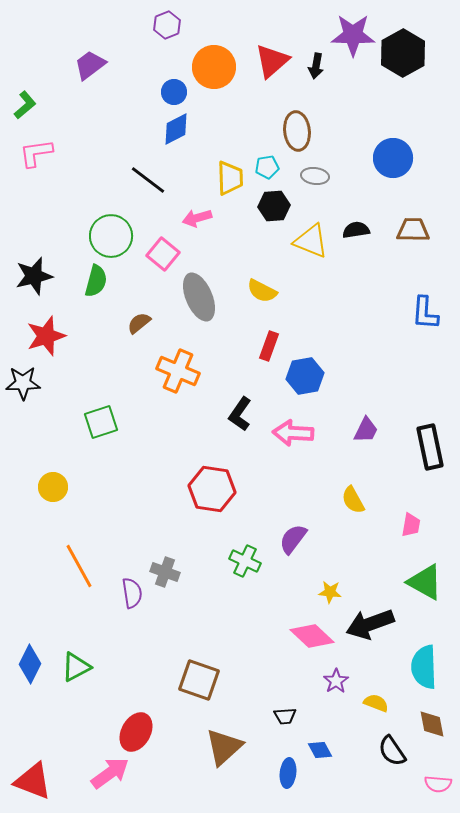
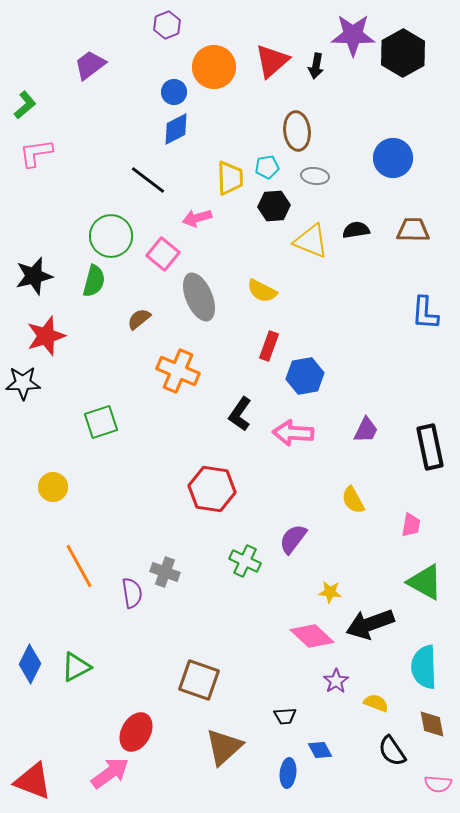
green semicircle at (96, 281): moved 2 px left
brown semicircle at (139, 323): moved 4 px up
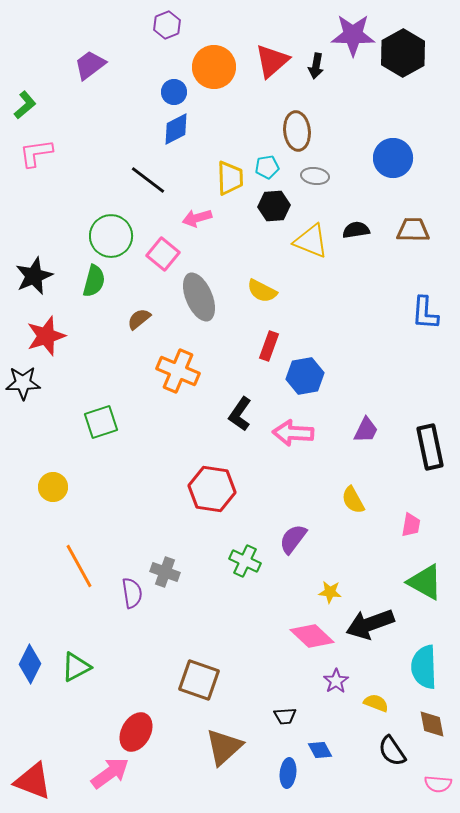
black star at (34, 276): rotated 9 degrees counterclockwise
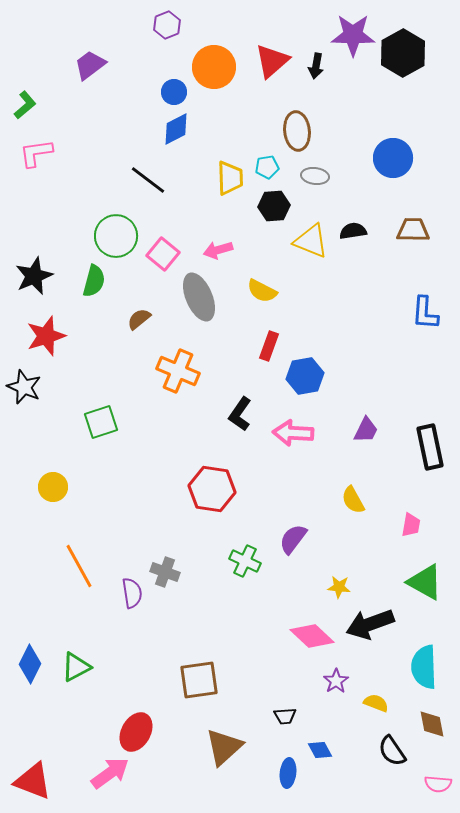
pink arrow at (197, 218): moved 21 px right, 32 px down
black semicircle at (356, 230): moved 3 px left, 1 px down
green circle at (111, 236): moved 5 px right
black star at (23, 383): moved 1 px right, 4 px down; rotated 24 degrees clockwise
yellow star at (330, 592): moved 9 px right, 5 px up
brown square at (199, 680): rotated 27 degrees counterclockwise
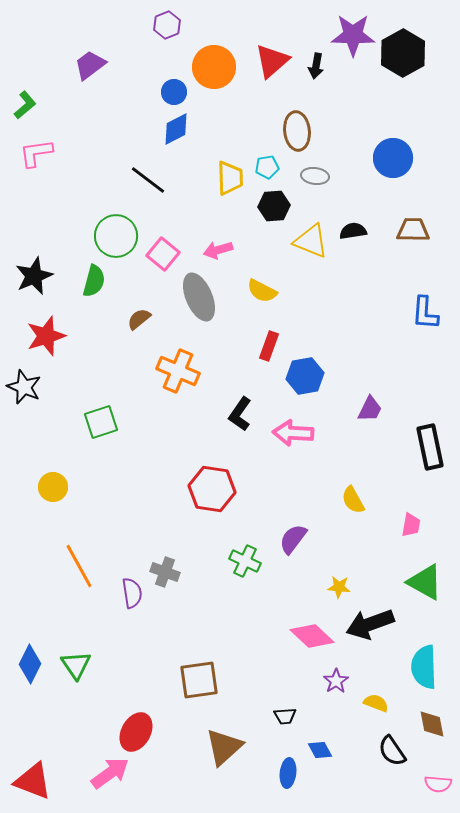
purple trapezoid at (366, 430): moved 4 px right, 21 px up
green triangle at (76, 667): moved 2 px up; rotated 36 degrees counterclockwise
